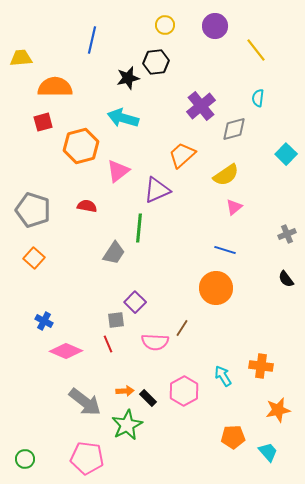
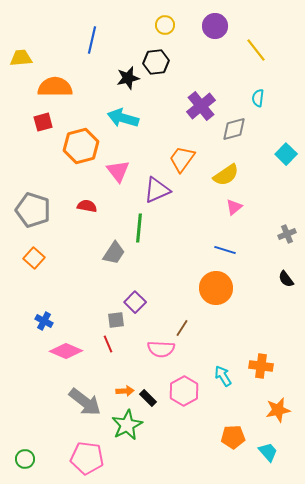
orange trapezoid at (182, 155): moved 4 px down; rotated 12 degrees counterclockwise
pink triangle at (118, 171): rotated 30 degrees counterclockwise
pink semicircle at (155, 342): moved 6 px right, 7 px down
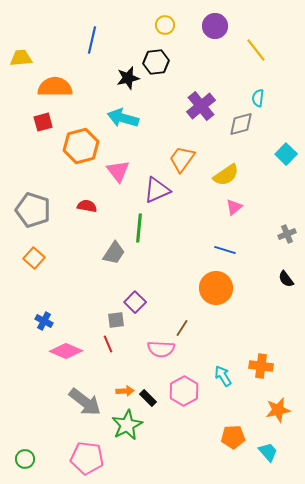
gray diamond at (234, 129): moved 7 px right, 5 px up
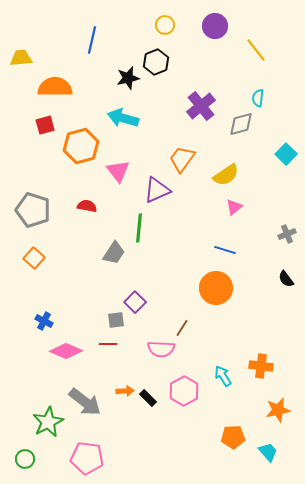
black hexagon at (156, 62): rotated 15 degrees counterclockwise
red square at (43, 122): moved 2 px right, 3 px down
red line at (108, 344): rotated 66 degrees counterclockwise
green star at (127, 425): moved 79 px left, 3 px up
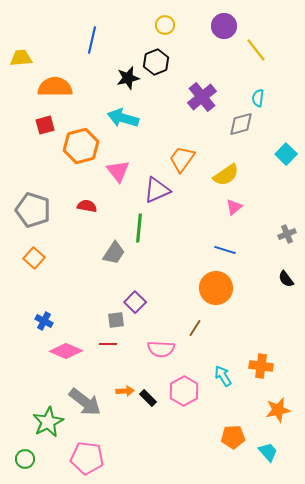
purple circle at (215, 26): moved 9 px right
purple cross at (201, 106): moved 1 px right, 9 px up
brown line at (182, 328): moved 13 px right
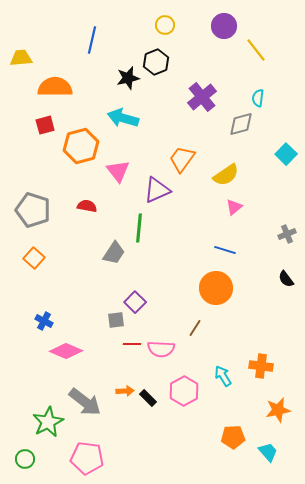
red line at (108, 344): moved 24 px right
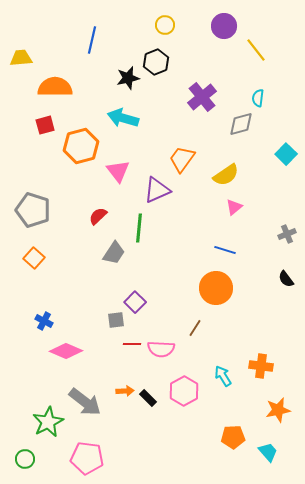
red semicircle at (87, 206): moved 11 px right, 10 px down; rotated 54 degrees counterclockwise
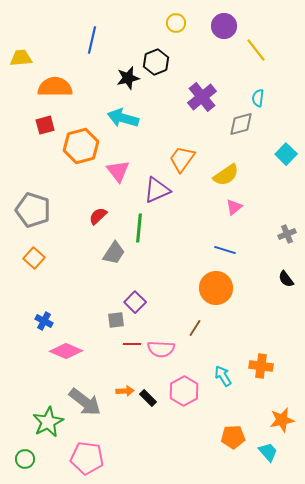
yellow circle at (165, 25): moved 11 px right, 2 px up
orange star at (278, 410): moved 4 px right, 10 px down
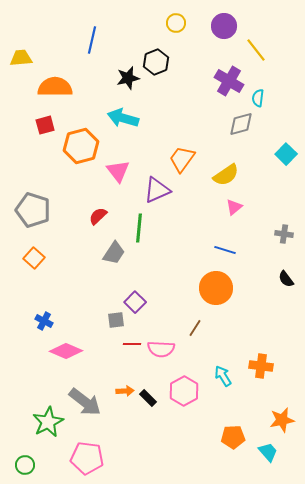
purple cross at (202, 97): moved 27 px right, 16 px up; rotated 20 degrees counterclockwise
gray cross at (287, 234): moved 3 px left; rotated 30 degrees clockwise
green circle at (25, 459): moved 6 px down
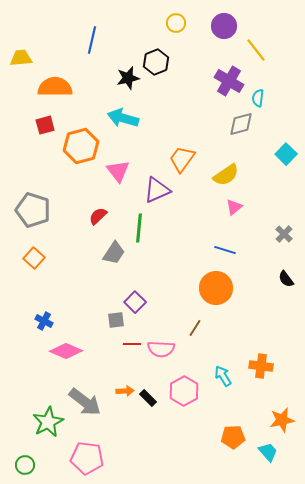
gray cross at (284, 234): rotated 36 degrees clockwise
